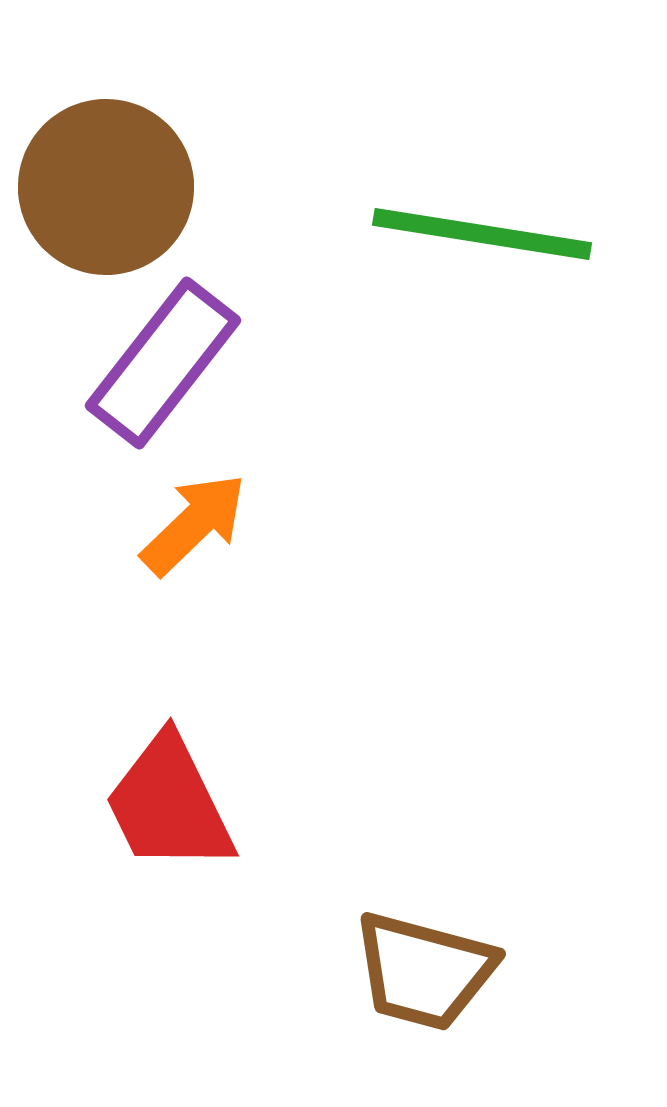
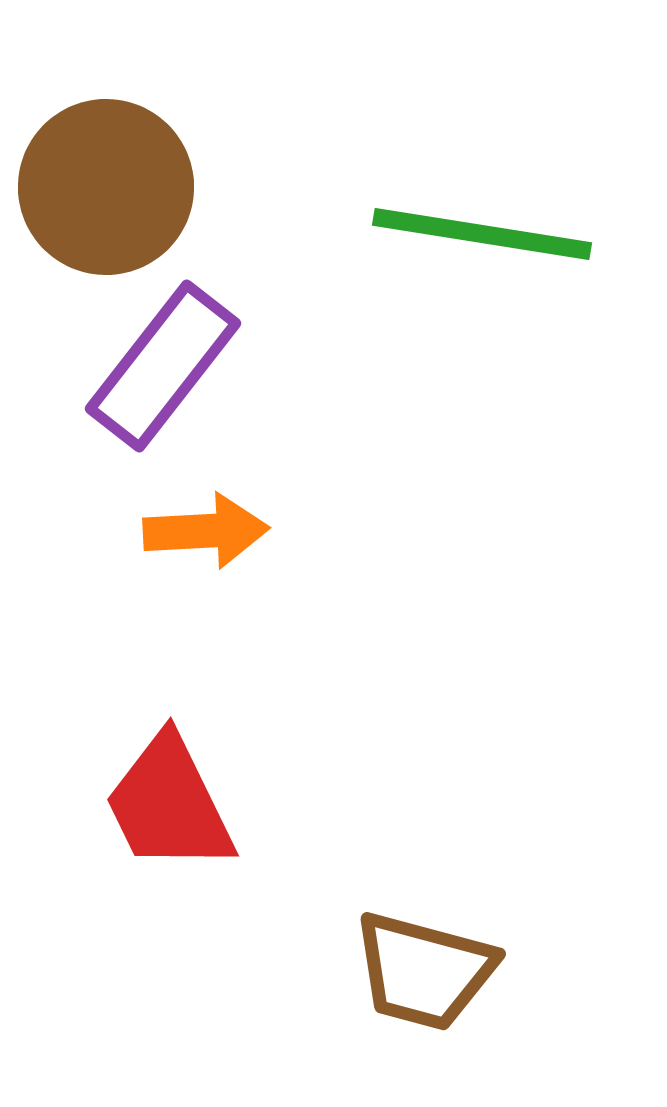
purple rectangle: moved 3 px down
orange arrow: moved 12 px right, 7 px down; rotated 41 degrees clockwise
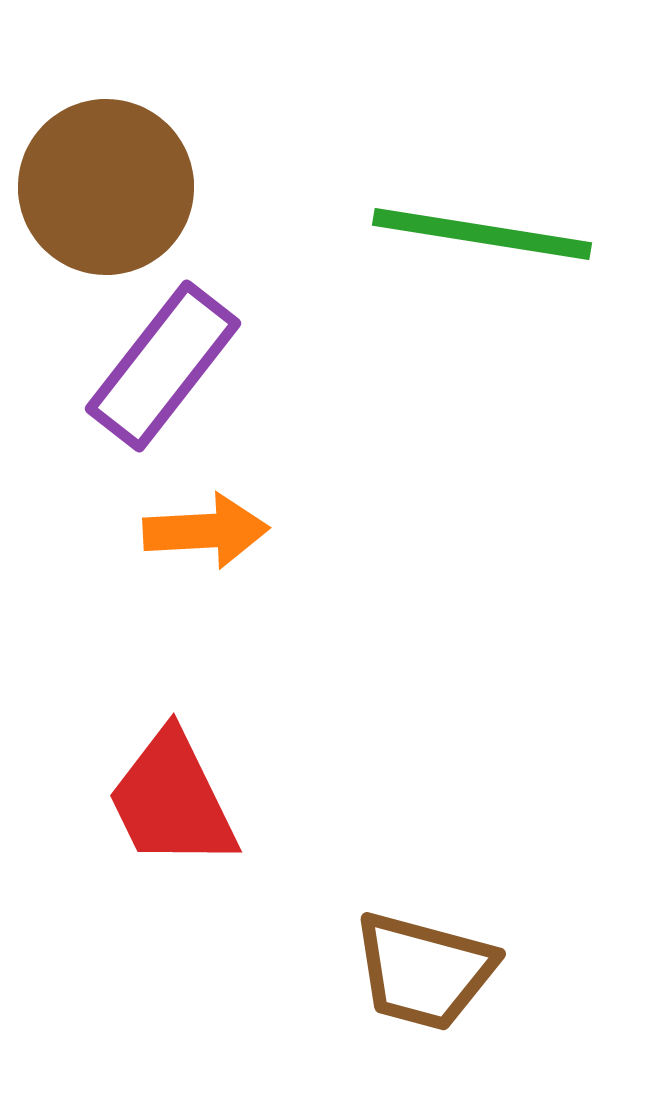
red trapezoid: moved 3 px right, 4 px up
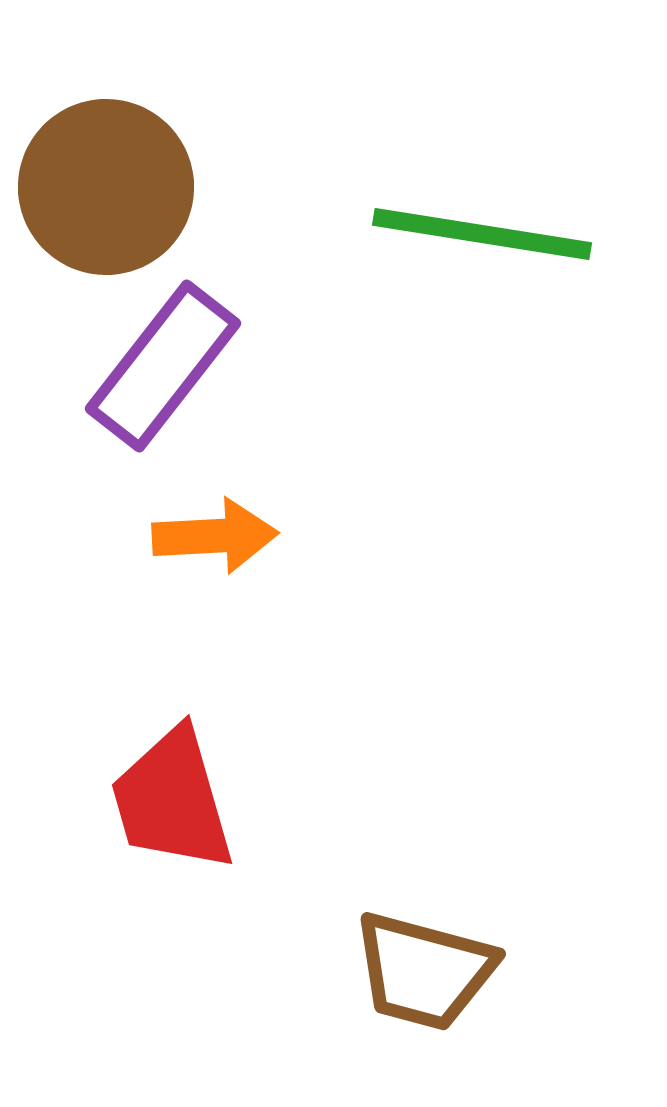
orange arrow: moved 9 px right, 5 px down
red trapezoid: rotated 10 degrees clockwise
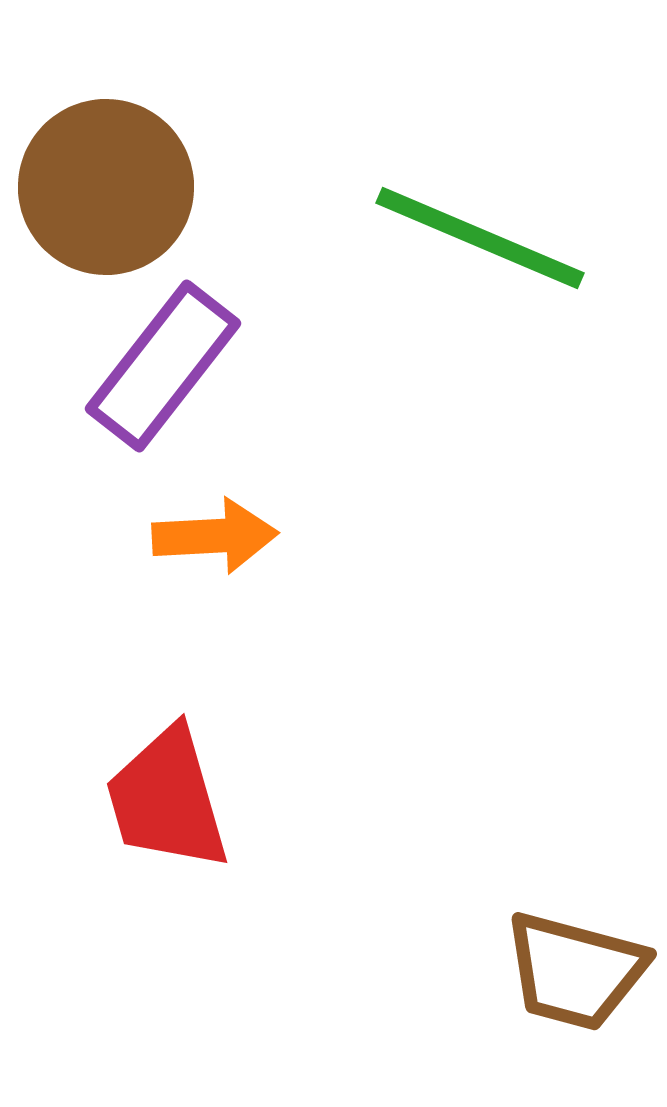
green line: moved 2 px left, 4 px down; rotated 14 degrees clockwise
red trapezoid: moved 5 px left, 1 px up
brown trapezoid: moved 151 px right
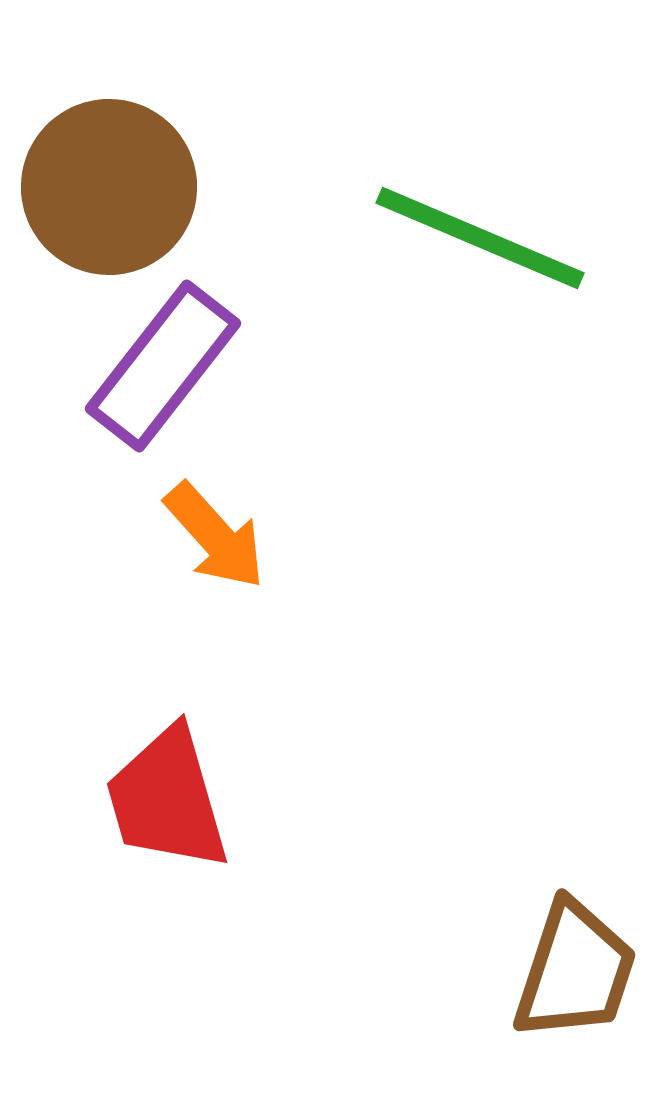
brown circle: moved 3 px right
orange arrow: rotated 51 degrees clockwise
brown trapezoid: rotated 87 degrees counterclockwise
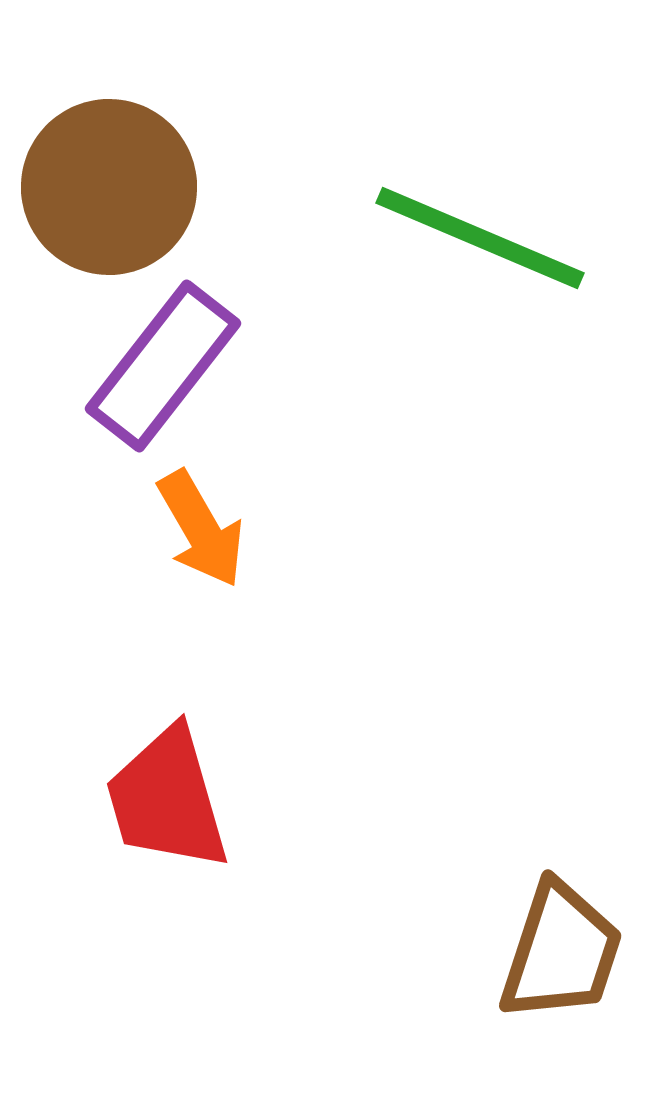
orange arrow: moved 14 px left, 7 px up; rotated 12 degrees clockwise
brown trapezoid: moved 14 px left, 19 px up
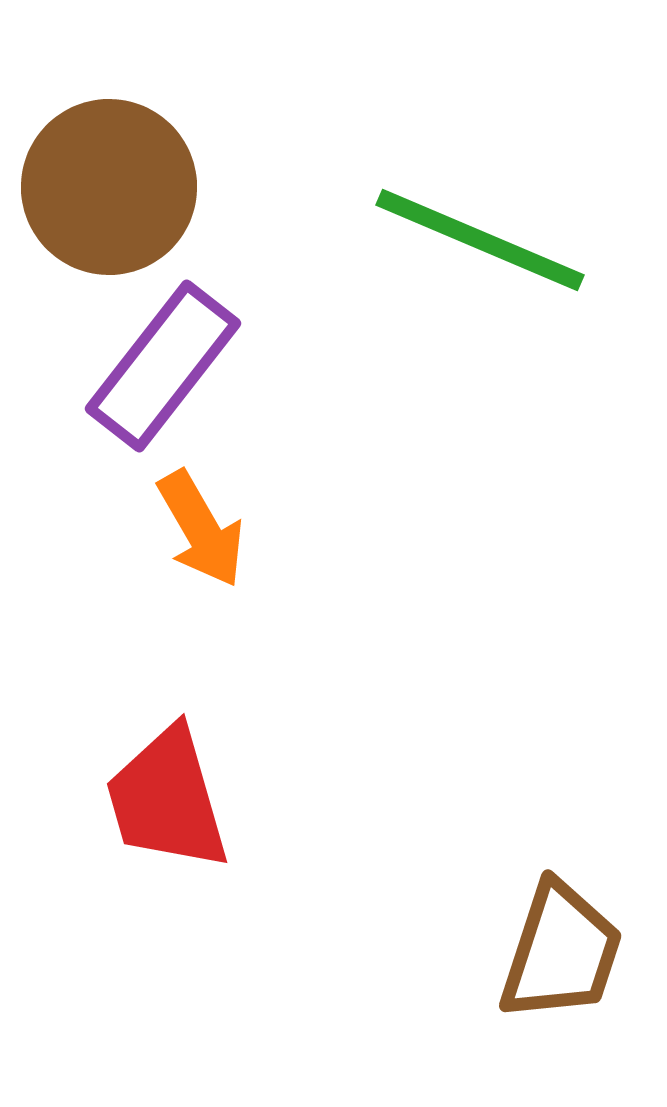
green line: moved 2 px down
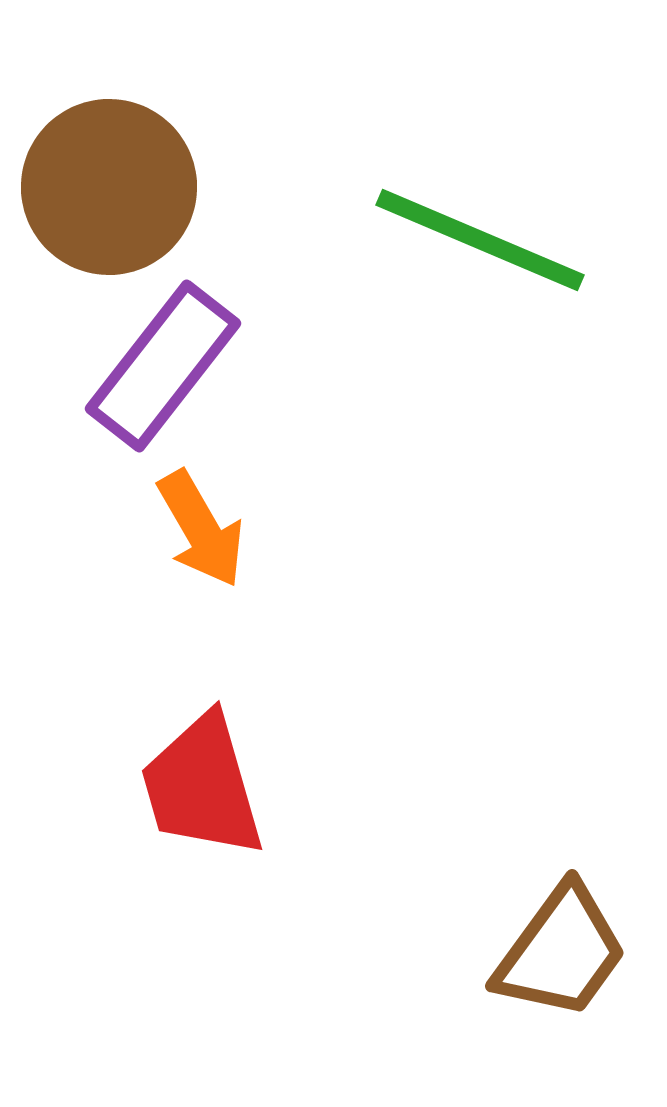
red trapezoid: moved 35 px right, 13 px up
brown trapezoid: rotated 18 degrees clockwise
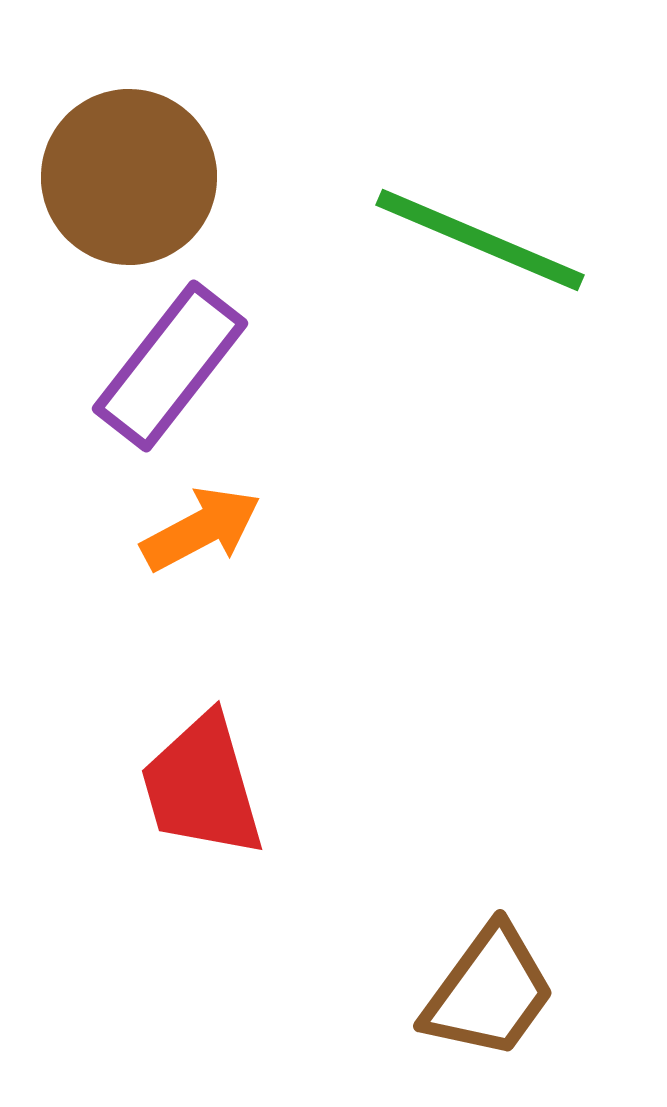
brown circle: moved 20 px right, 10 px up
purple rectangle: moved 7 px right
orange arrow: rotated 88 degrees counterclockwise
brown trapezoid: moved 72 px left, 40 px down
